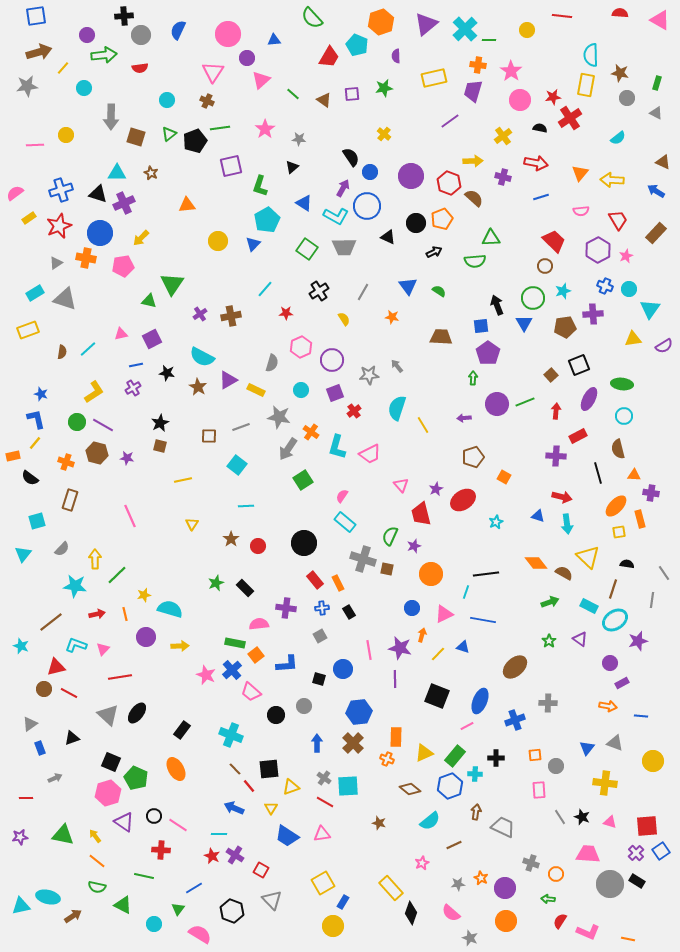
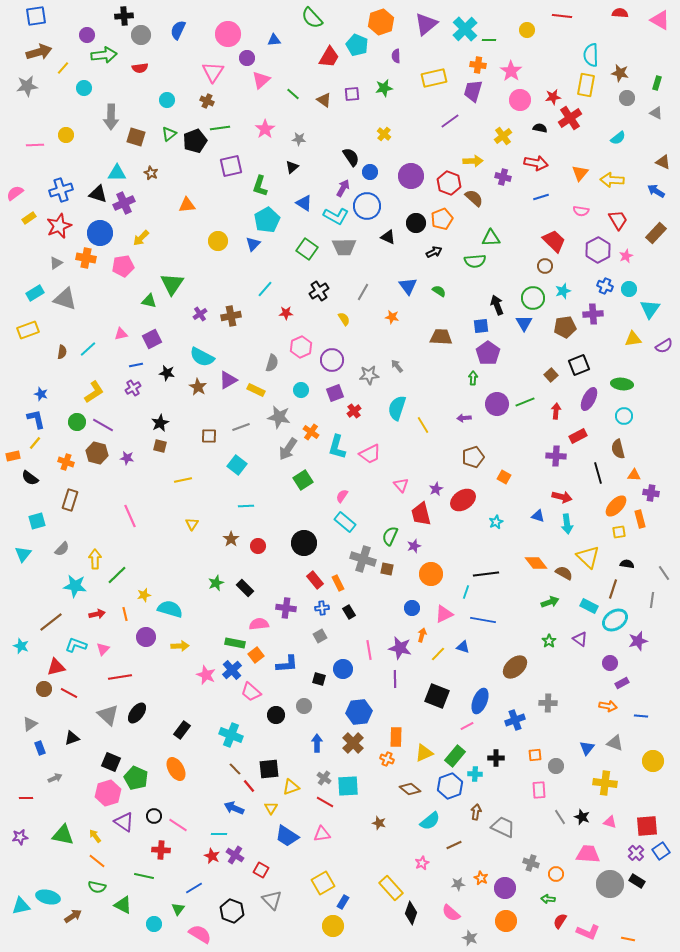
pink semicircle at (581, 211): rotated 14 degrees clockwise
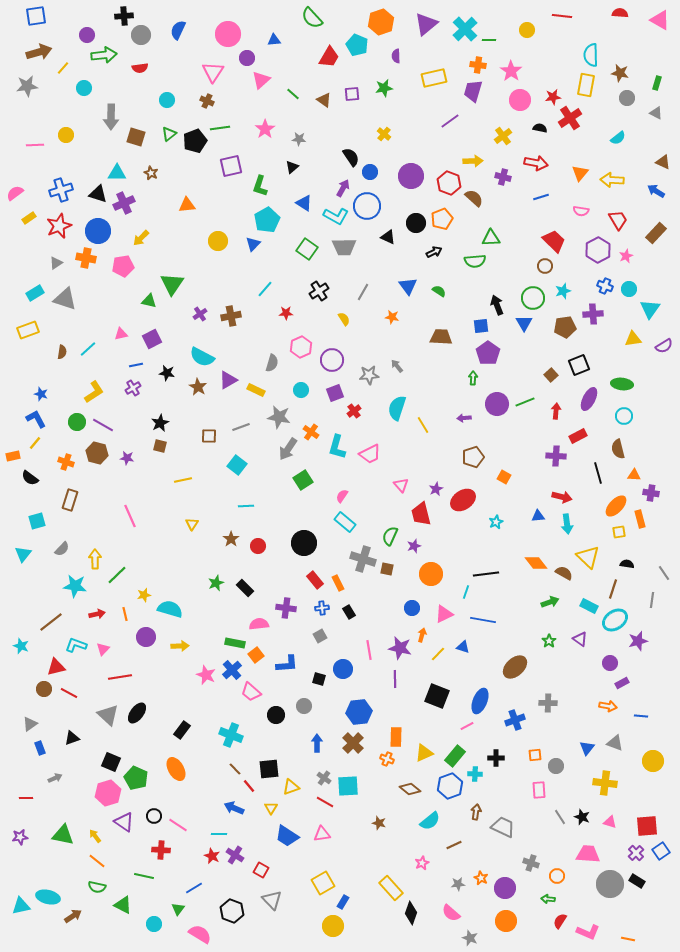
blue circle at (100, 233): moved 2 px left, 2 px up
blue L-shape at (36, 419): rotated 15 degrees counterclockwise
blue triangle at (538, 516): rotated 24 degrees counterclockwise
orange circle at (556, 874): moved 1 px right, 2 px down
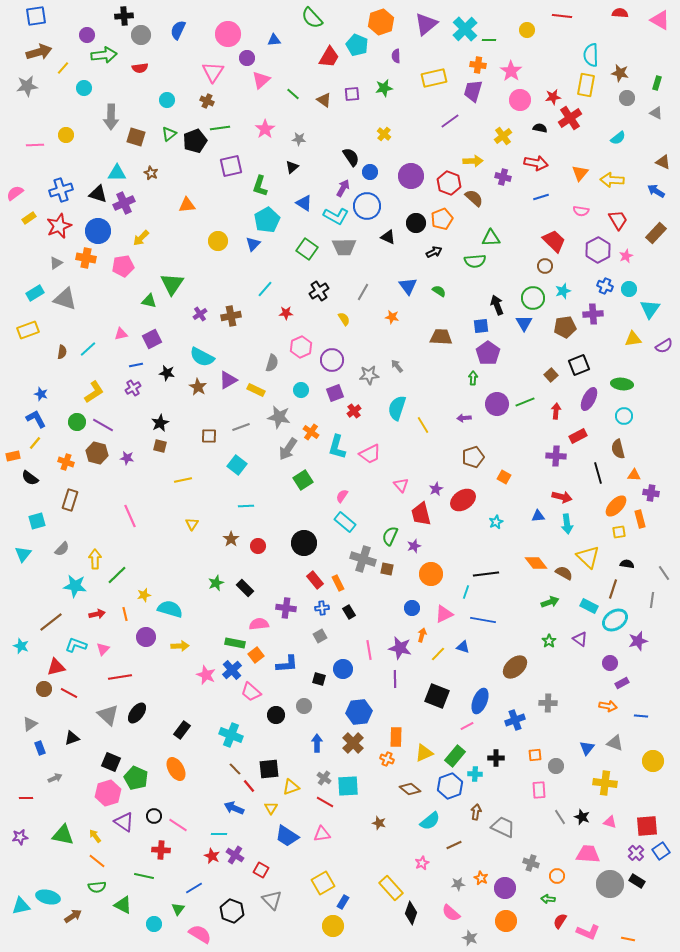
green semicircle at (97, 887): rotated 18 degrees counterclockwise
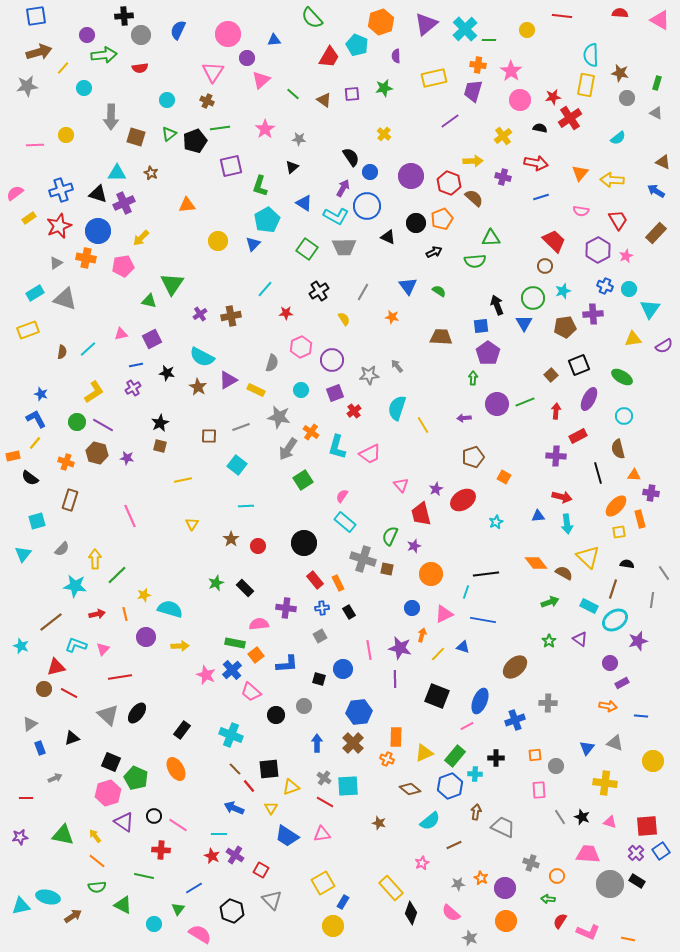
green ellipse at (622, 384): moved 7 px up; rotated 25 degrees clockwise
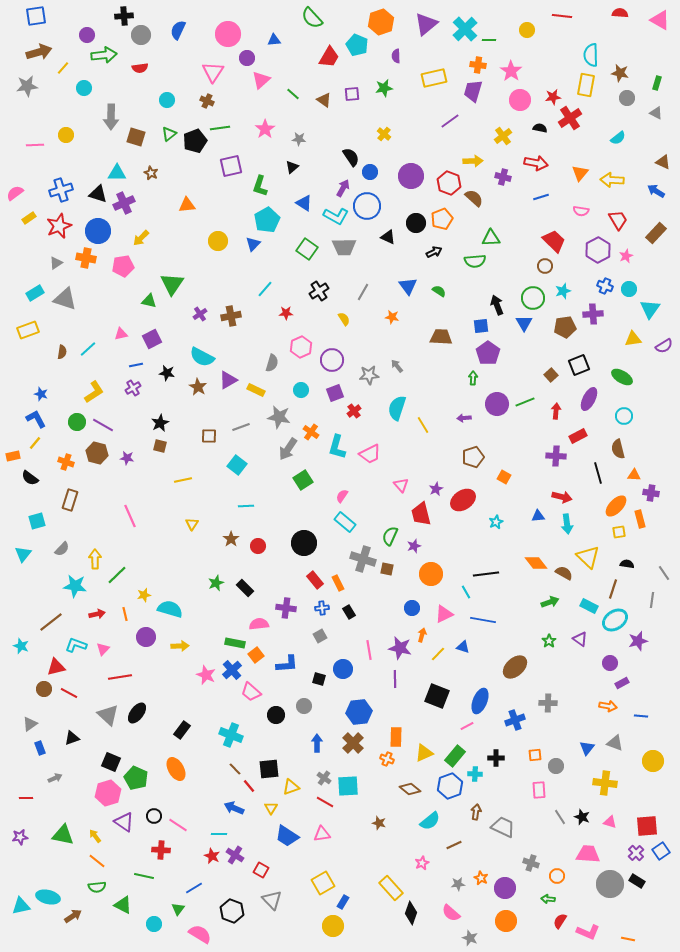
cyan line at (466, 592): rotated 48 degrees counterclockwise
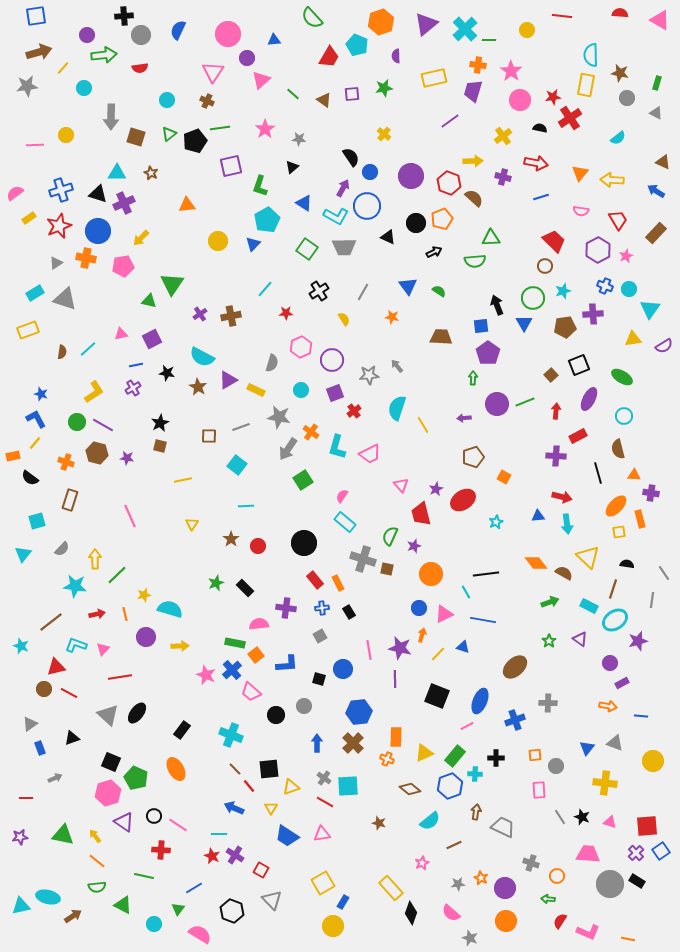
blue circle at (412, 608): moved 7 px right
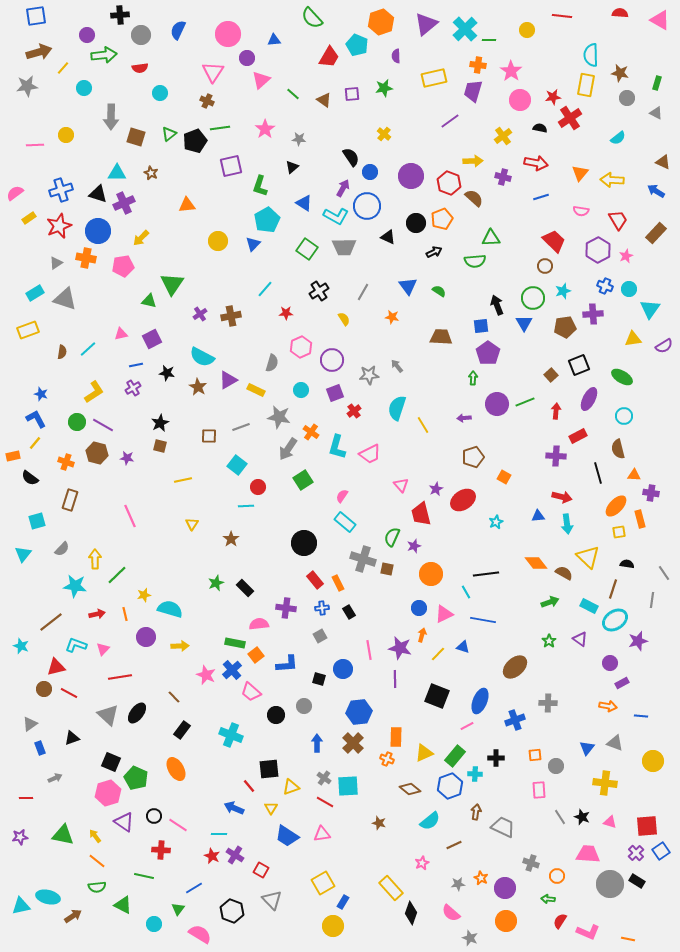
black cross at (124, 16): moved 4 px left, 1 px up
cyan circle at (167, 100): moved 7 px left, 7 px up
green semicircle at (390, 536): moved 2 px right, 1 px down
red circle at (258, 546): moved 59 px up
brown line at (235, 769): moved 61 px left, 72 px up
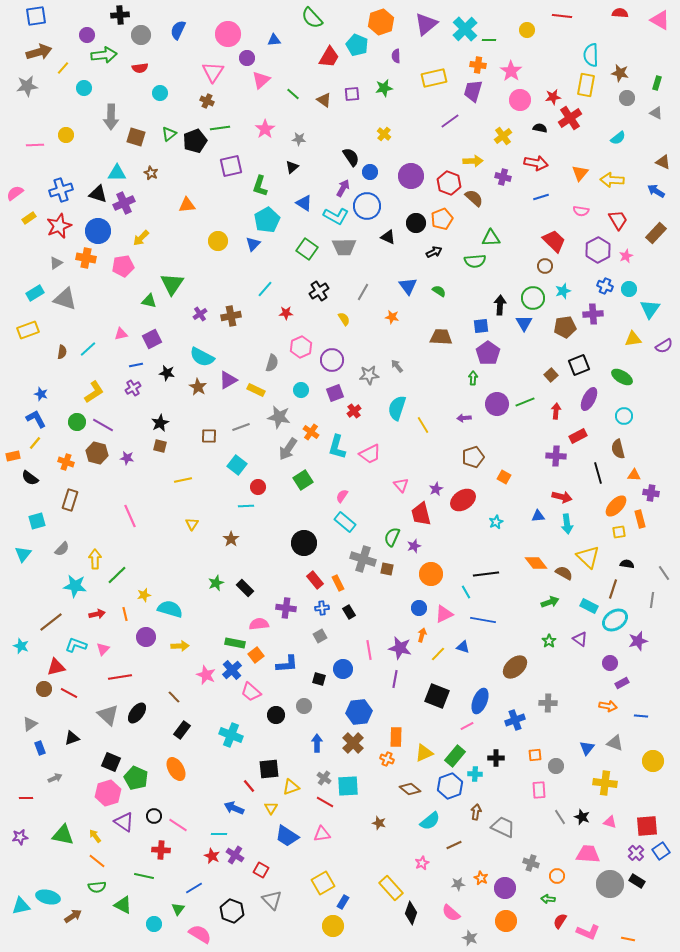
black arrow at (497, 305): moved 3 px right; rotated 24 degrees clockwise
purple line at (395, 679): rotated 12 degrees clockwise
